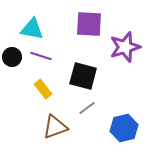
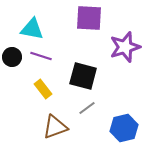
purple square: moved 6 px up
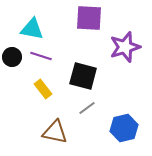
brown triangle: moved 5 px down; rotated 32 degrees clockwise
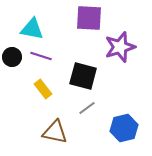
purple star: moved 5 px left
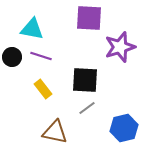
black square: moved 2 px right, 4 px down; rotated 12 degrees counterclockwise
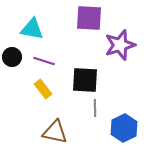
purple star: moved 2 px up
purple line: moved 3 px right, 5 px down
gray line: moved 8 px right; rotated 54 degrees counterclockwise
blue hexagon: rotated 12 degrees counterclockwise
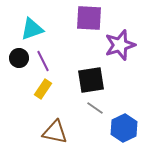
cyan triangle: rotated 30 degrees counterclockwise
black circle: moved 7 px right, 1 px down
purple line: moved 1 px left; rotated 45 degrees clockwise
black square: moved 6 px right; rotated 12 degrees counterclockwise
yellow rectangle: rotated 72 degrees clockwise
gray line: rotated 54 degrees counterclockwise
